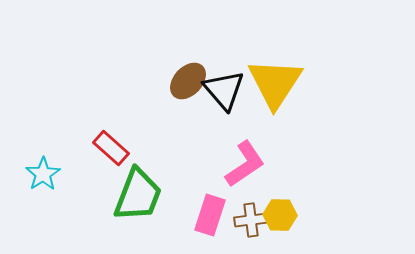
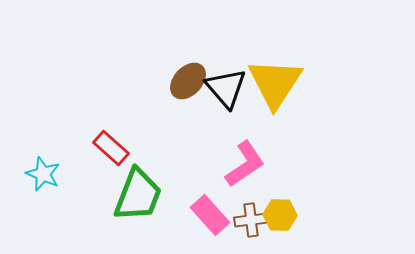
black triangle: moved 2 px right, 2 px up
cyan star: rotated 16 degrees counterclockwise
pink rectangle: rotated 60 degrees counterclockwise
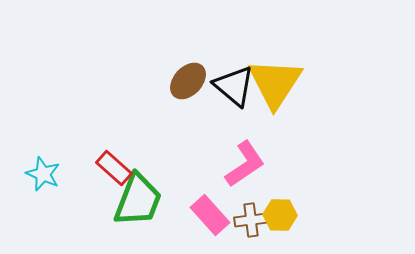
black triangle: moved 8 px right, 2 px up; rotated 9 degrees counterclockwise
red rectangle: moved 3 px right, 20 px down
green trapezoid: moved 5 px down
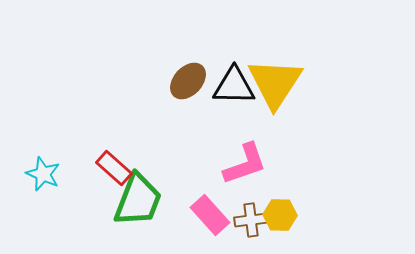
black triangle: rotated 39 degrees counterclockwise
pink L-shape: rotated 15 degrees clockwise
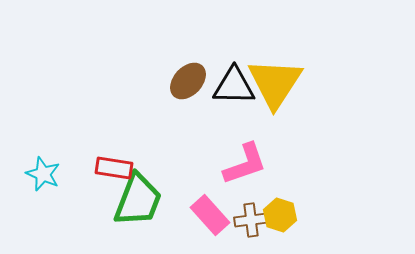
red rectangle: rotated 33 degrees counterclockwise
yellow hexagon: rotated 16 degrees clockwise
